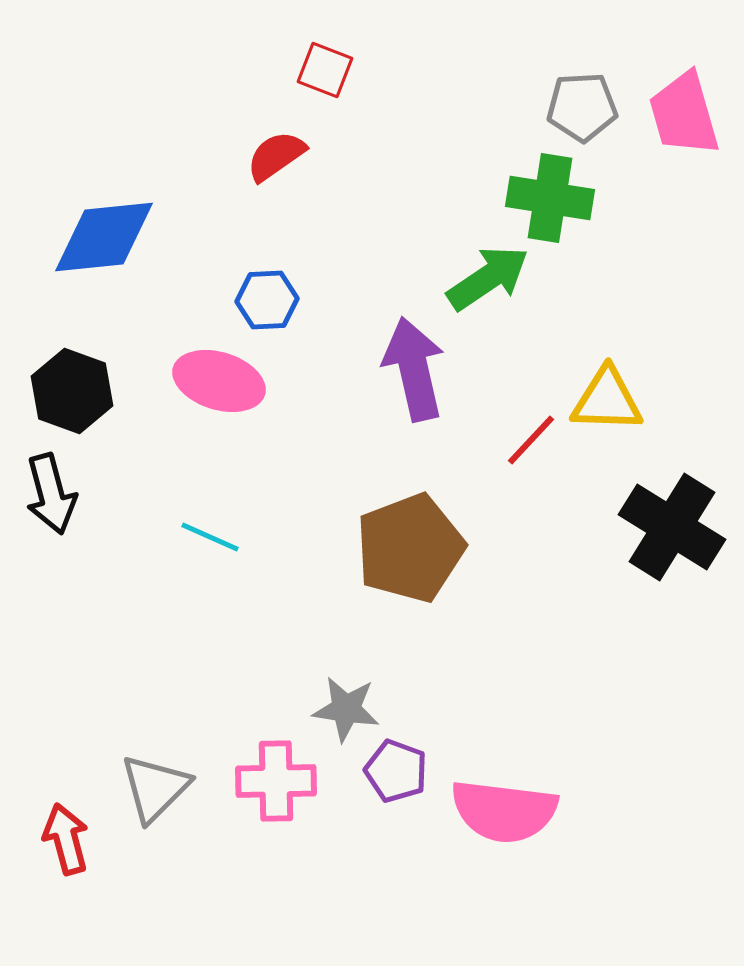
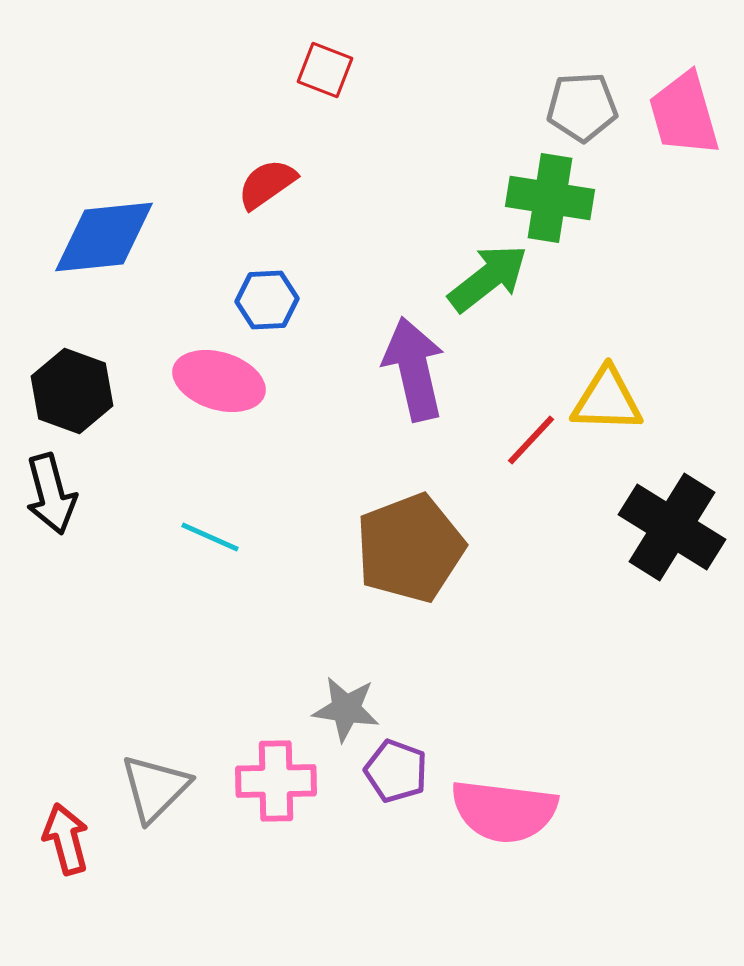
red semicircle: moved 9 px left, 28 px down
green arrow: rotated 4 degrees counterclockwise
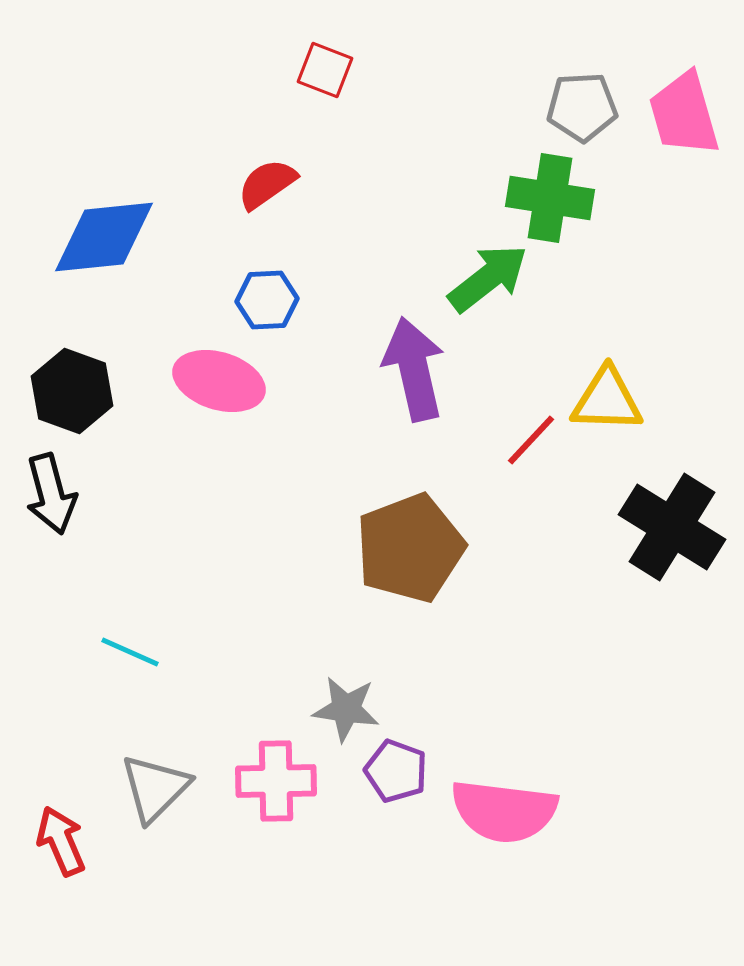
cyan line: moved 80 px left, 115 px down
red arrow: moved 5 px left, 2 px down; rotated 8 degrees counterclockwise
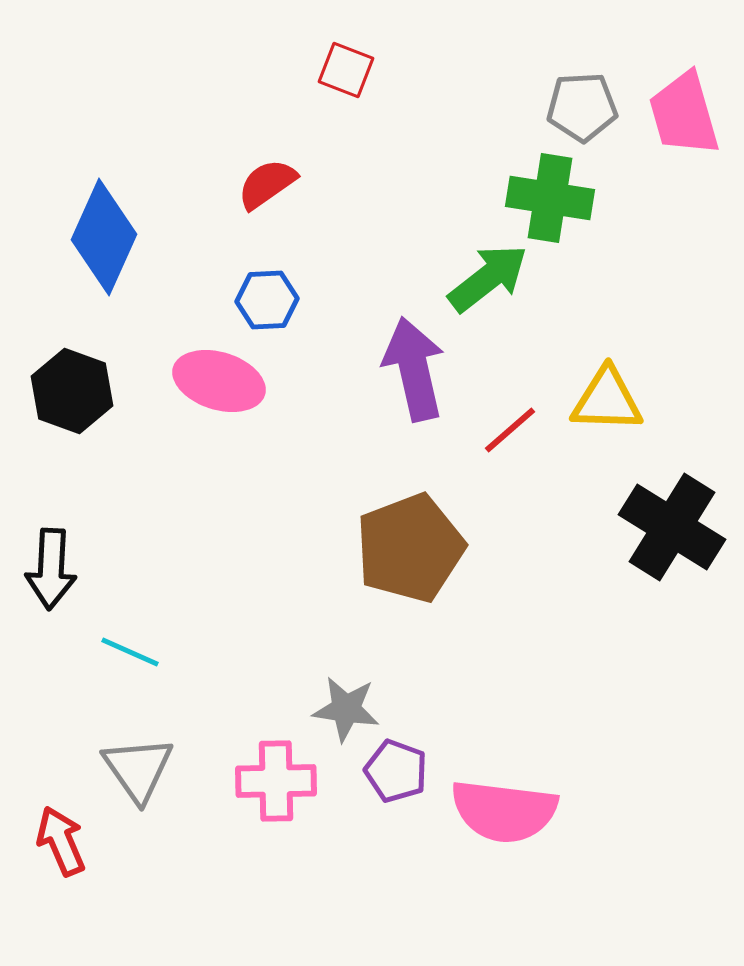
red square: moved 21 px right
blue diamond: rotated 60 degrees counterclockwise
red line: moved 21 px left, 10 px up; rotated 6 degrees clockwise
black arrow: moved 75 px down; rotated 18 degrees clockwise
gray triangle: moved 17 px left, 19 px up; rotated 20 degrees counterclockwise
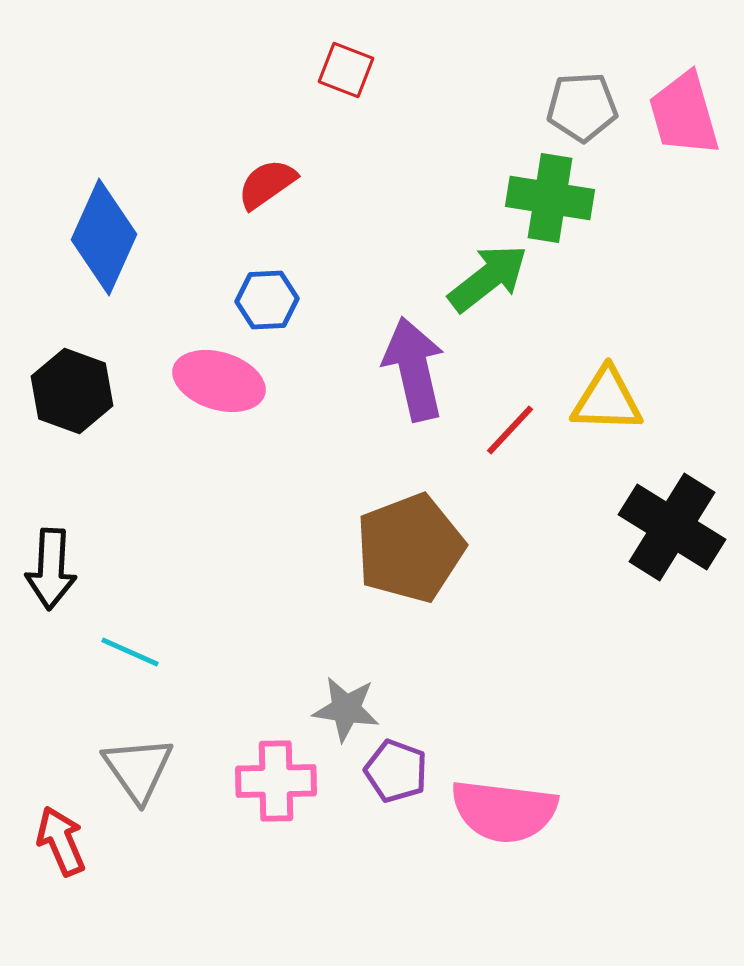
red line: rotated 6 degrees counterclockwise
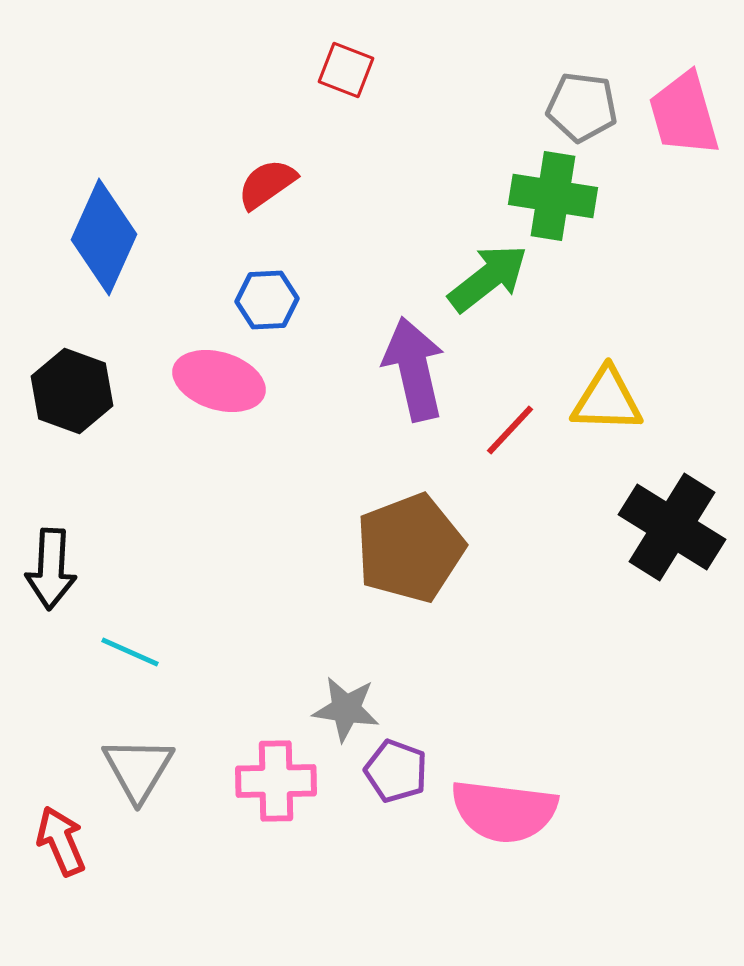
gray pentagon: rotated 10 degrees clockwise
green cross: moved 3 px right, 2 px up
gray triangle: rotated 6 degrees clockwise
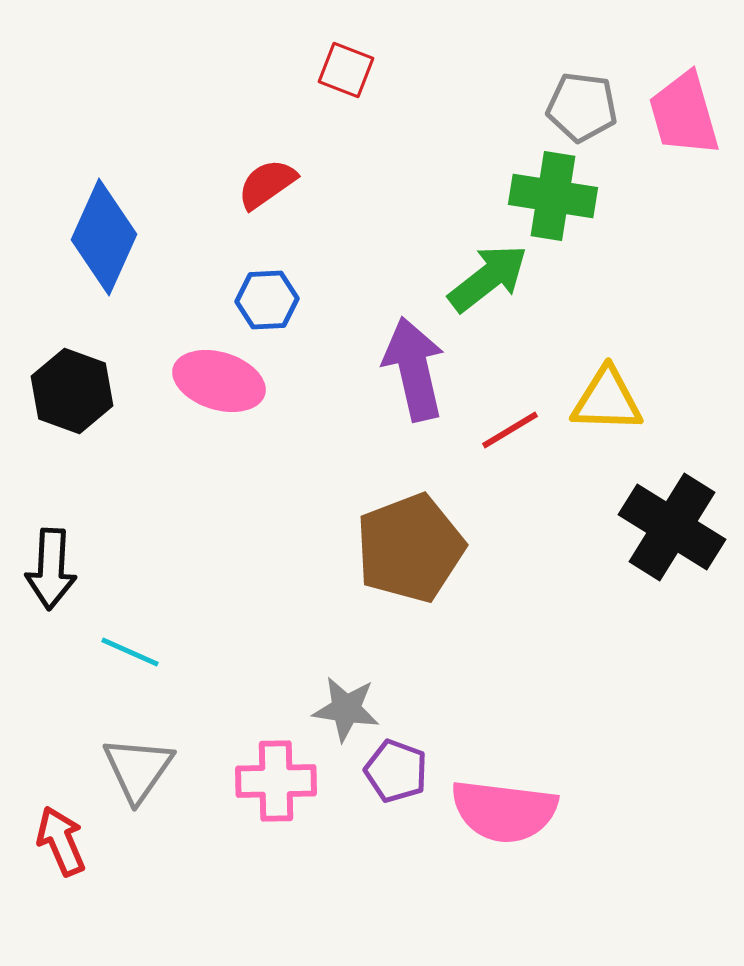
red line: rotated 16 degrees clockwise
gray triangle: rotated 4 degrees clockwise
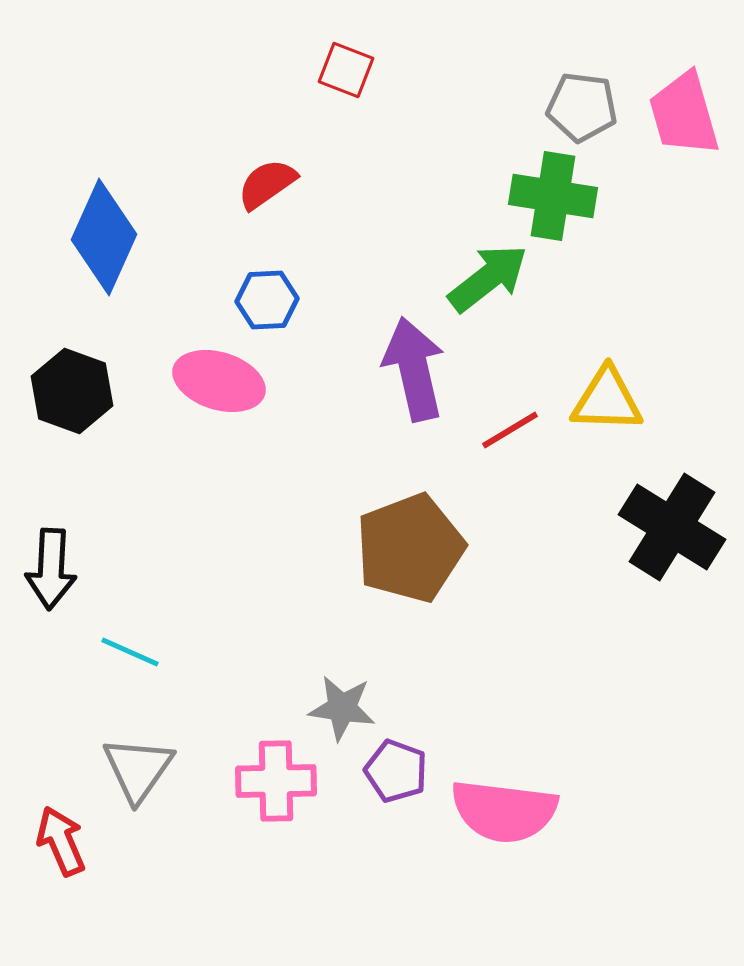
gray star: moved 4 px left, 1 px up
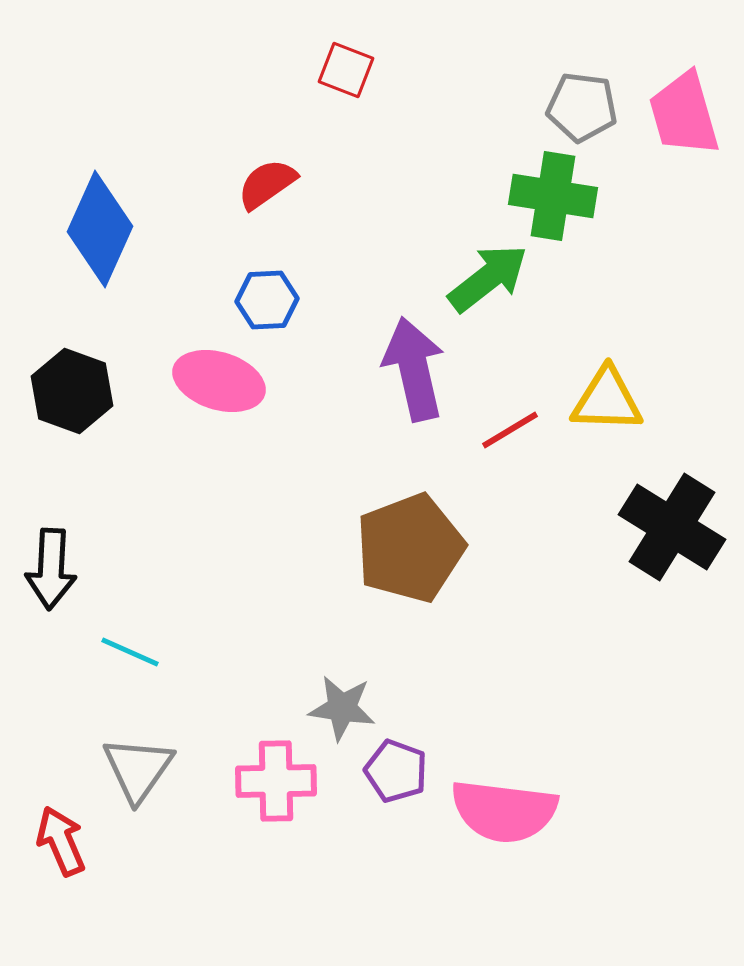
blue diamond: moved 4 px left, 8 px up
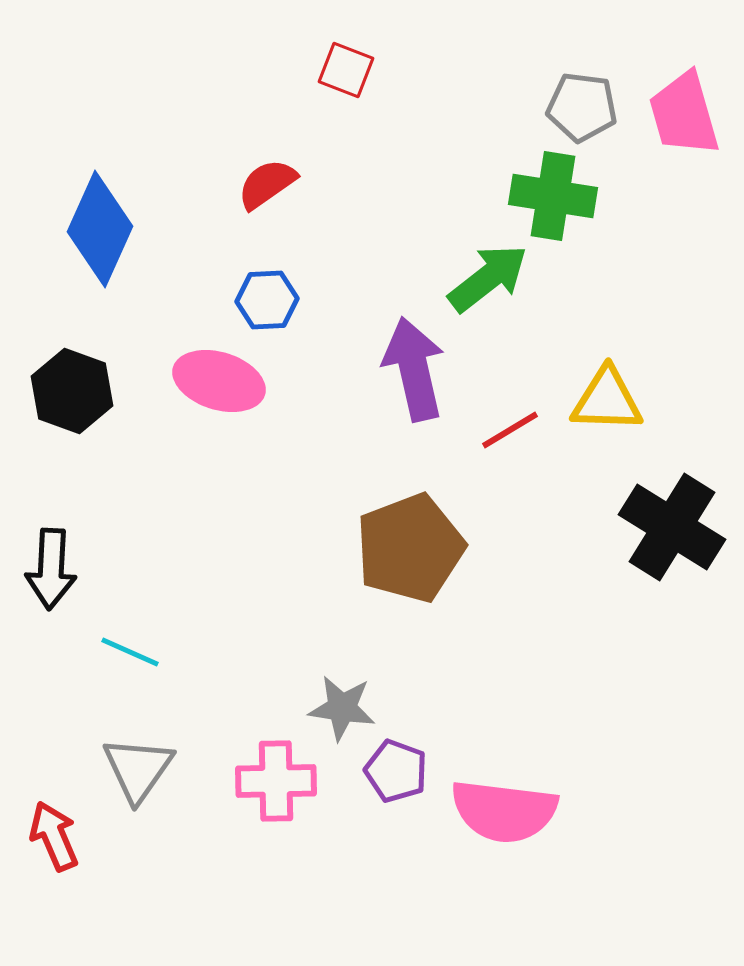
red arrow: moved 7 px left, 5 px up
